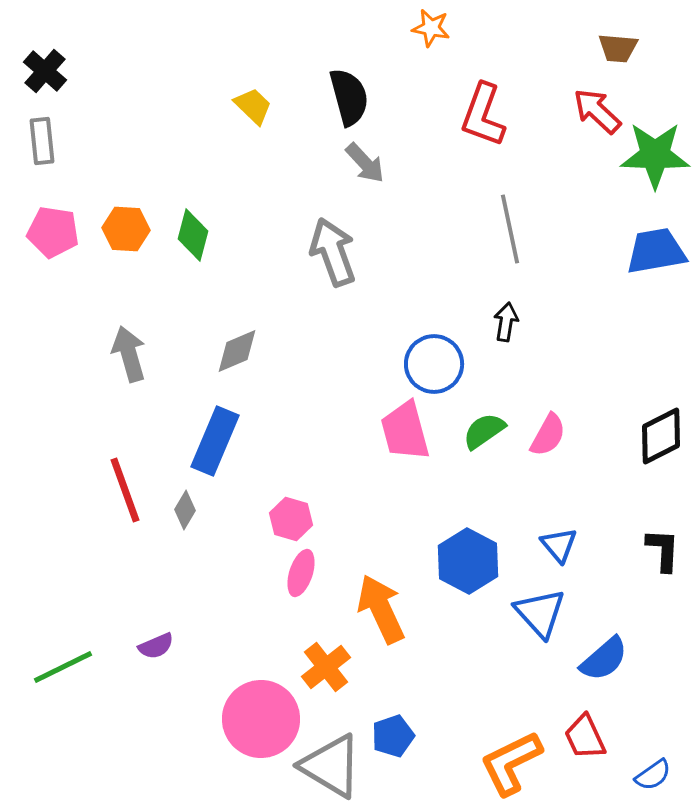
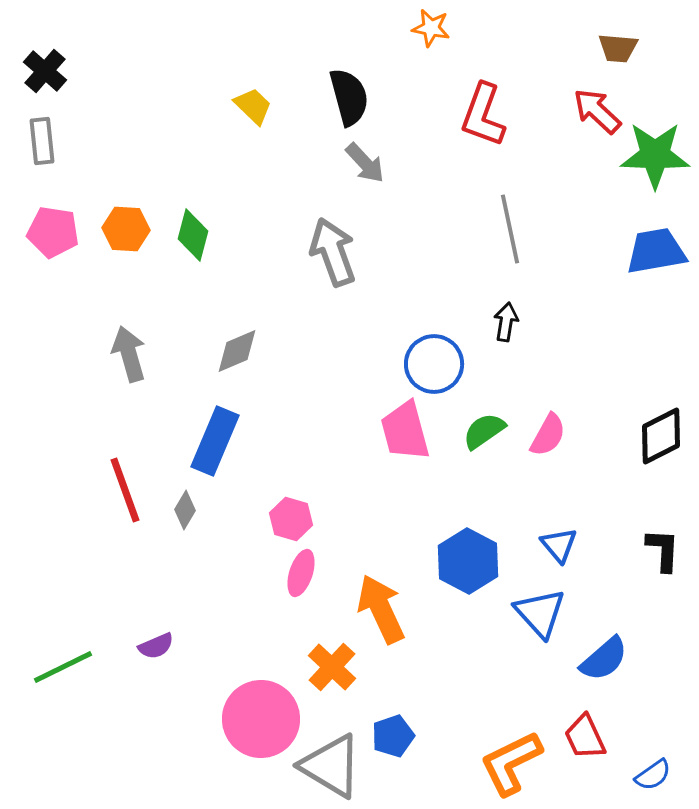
orange cross at (326, 667): moved 6 px right; rotated 9 degrees counterclockwise
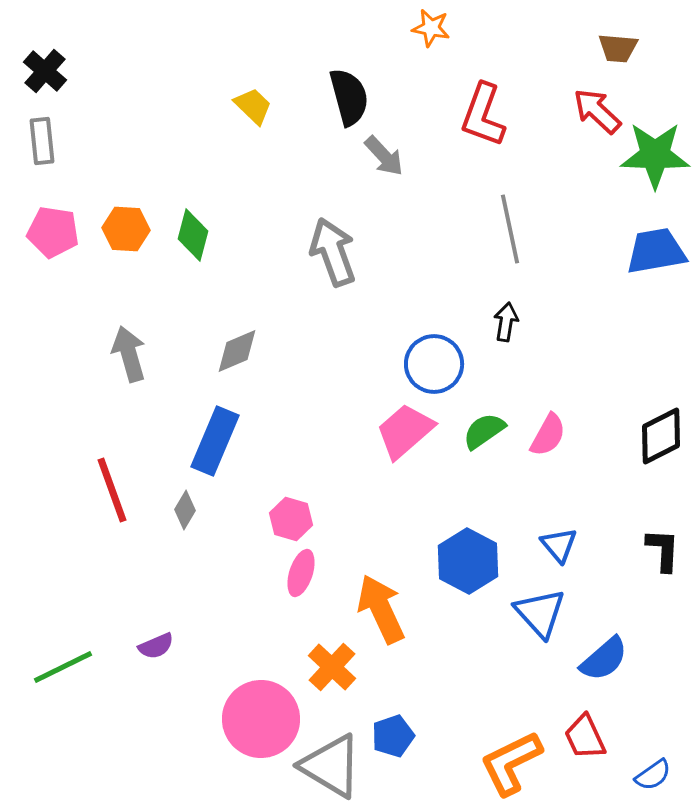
gray arrow at (365, 163): moved 19 px right, 7 px up
pink trapezoid at (405, 431): rotated 64 degrees clockwise
red line at (125, 490): moved 13 px left
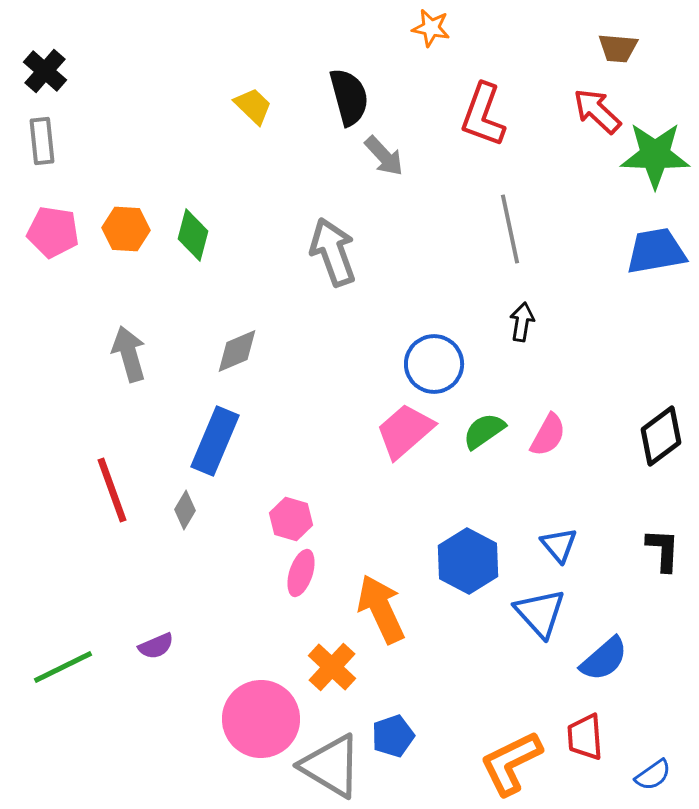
black arrow at (506, 322): moved 16 px right
black diamond at (661, 436): rotated 10 degrees counterclockwise
red trapezoid at (585, 737): rotated 21 degrees clockwise
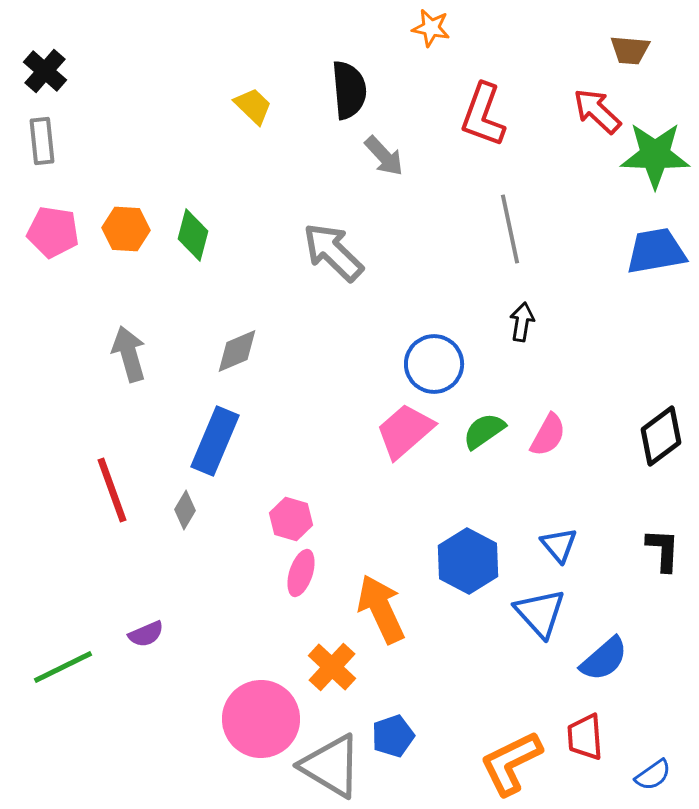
brown trapezoid at (618, 48): moved 12 px right, 2 px down
black semicircle at (349, 97): moved 7 px up; rotated 10 degrees clockwise
gray arrow at (333, 252): rotated 26 degrees counterclockwise
purple semicircle at (156, 646): moved 10 px left, 12 px up
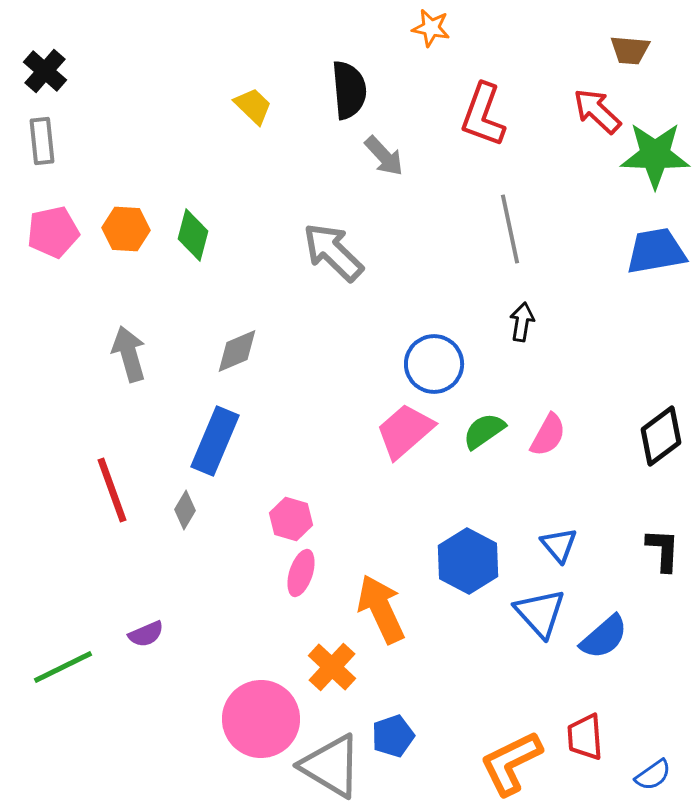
pink pentagon at (53, 232): rotated 21 degrees counterclockwise
blue semicircle at (604, 659): moved 22 px up
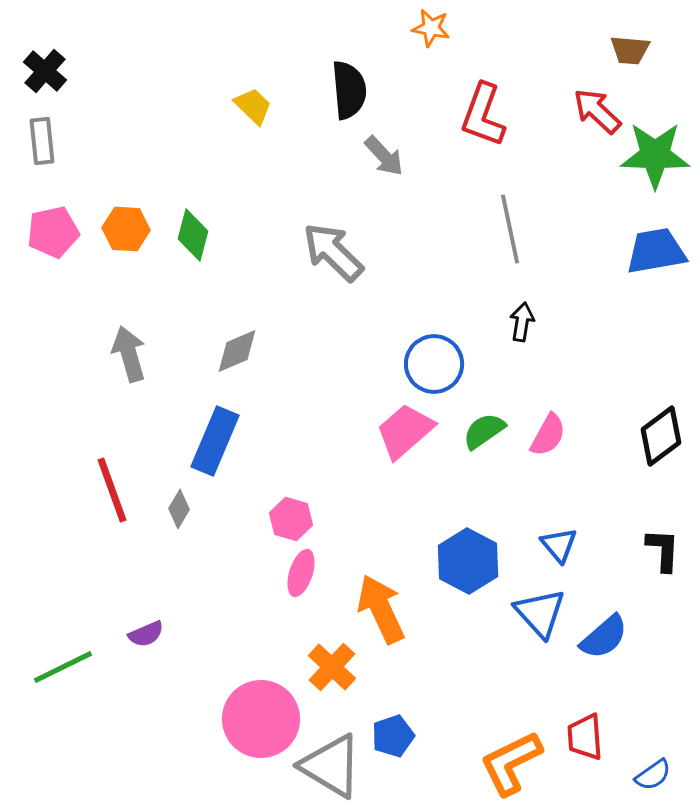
gray diamond at (185, 510): moved 6 px left, 1 px up
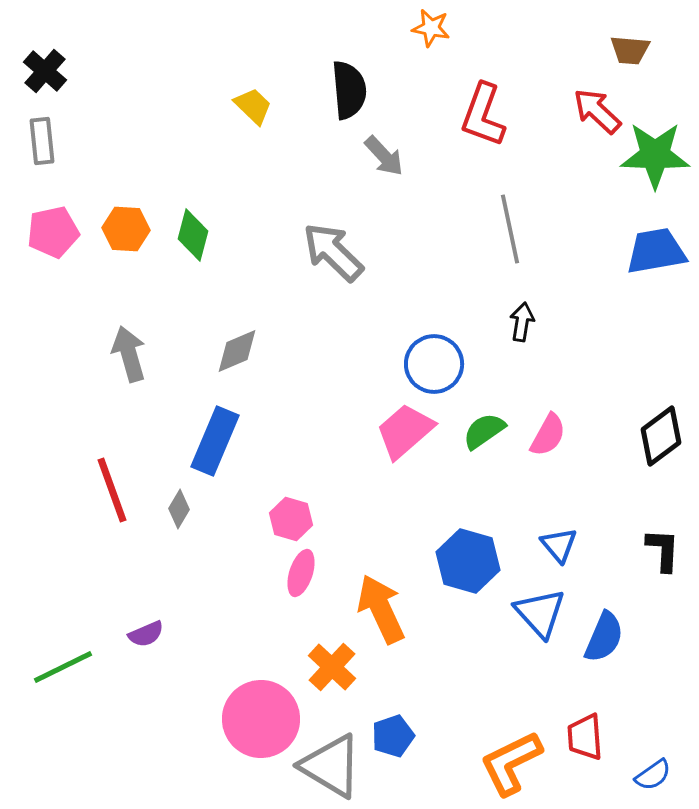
blue hexagon at (468, 561): rotated 12 degrees counterclockwise
blue semicircle at (604, 637): rotated 26 degrees counterclockwise
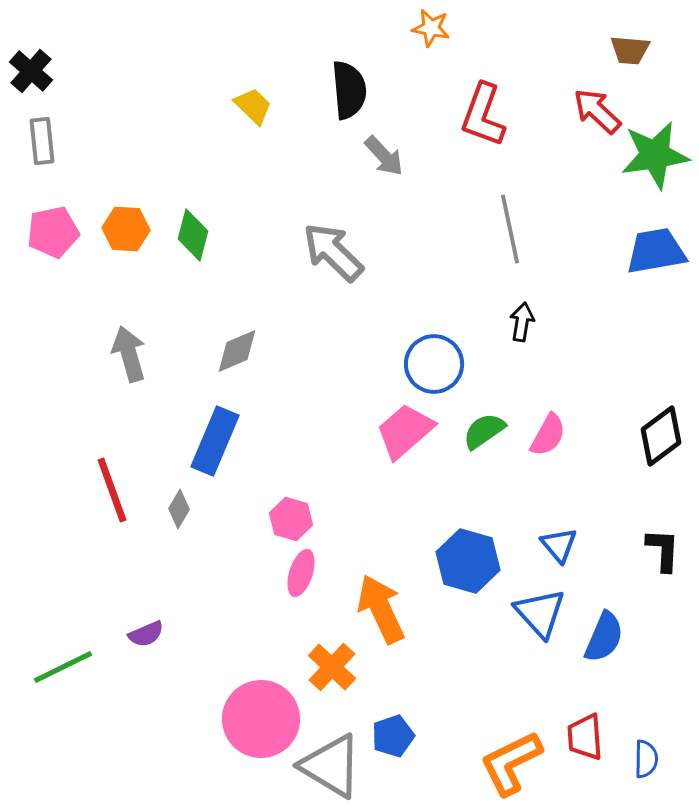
black cross at (45, 71): moved 14 px left
green star at (655, 155): rotated 10 degrees counterclockwise
blue semicircle at (653, 775): moved 7 px left, 16 px up; rotated 54 degrees counterclockwise
